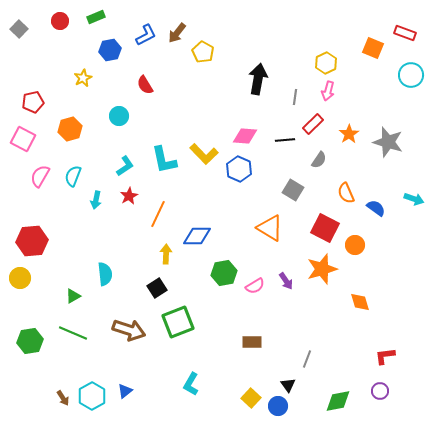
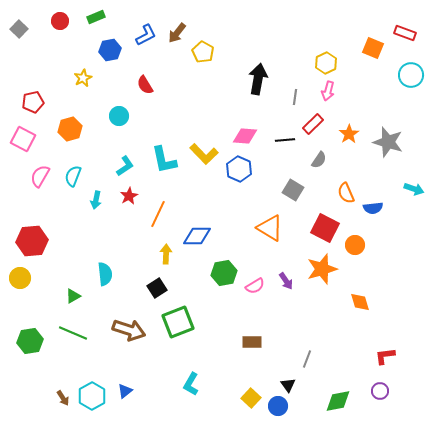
cyan arrow at (414, 199): moved 10 px up
blue semicircle at (376, 208): moved 3 px left; rotated 138 degrees clockwise
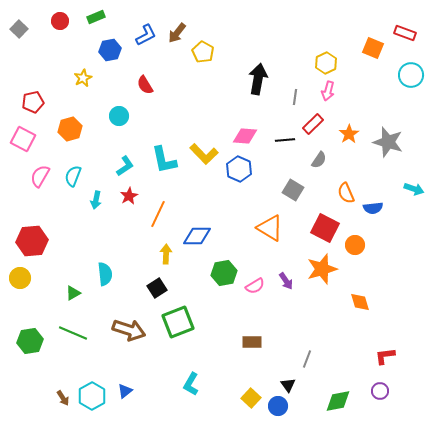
green triangle at (73, 296): moved 3 px up
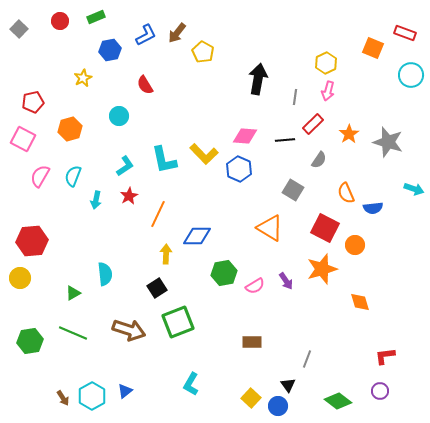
green diamond at (338, 401): rotated 48 degrees clockwise
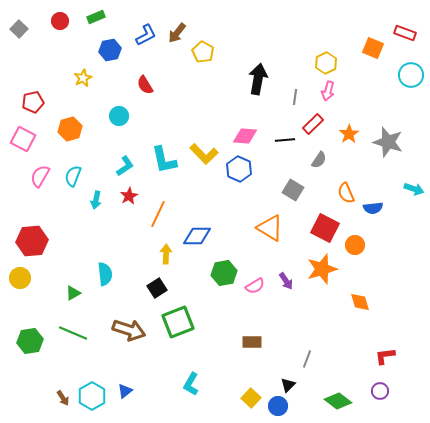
black triangle at (288, 385): rotated 21 degrees clockwise
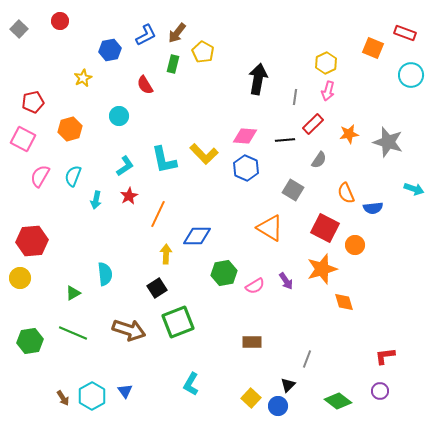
green rectangle at (96, 17): moved 77 px right, 47 px down; rotated 54 degrees counterclockwise
orange star at (349, 134): rotated 24 degrees clockwise
blue hexagon at (239, 169): moved 7 px right, 1 px up
orange diamond at (360, 302): moved 16 px left
blue triangle at (125, 391): rotated 28 degrees counterclockwise
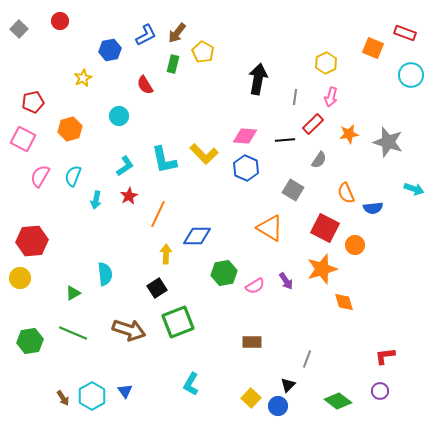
pink arrow at (328, 91): moved 3 px right, 6 px down
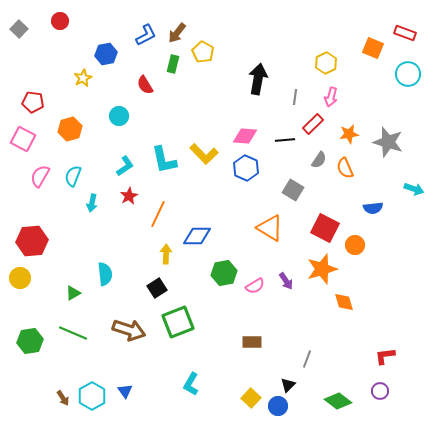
blue hexagon at (110, 50): moved 4 px left, 4 px down
cyan circle at (411, 75): moved 3 px left, 1 px up
red pentagon at (33, 102): rotated 20 degrees clockwise
orange semicircle at (346, 193): moved 1 px left, 25 px up
cyan arrow at (96, 200): moved 4 px left, 3 px down
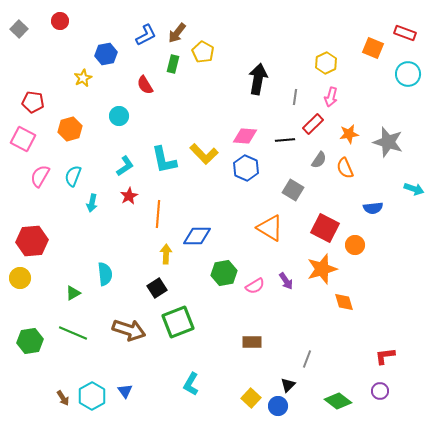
orange line at (158, 214): rotated 20 degrees counterclockwise
